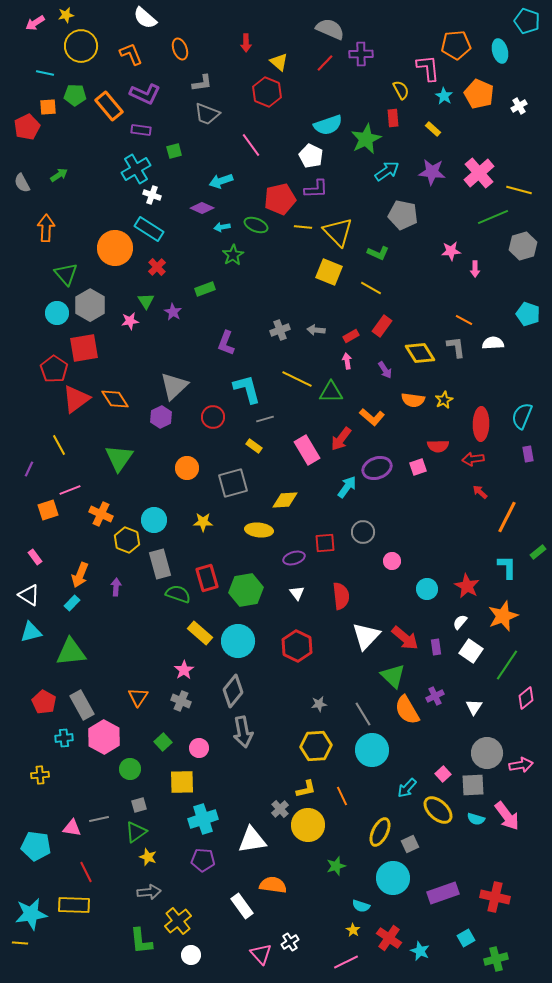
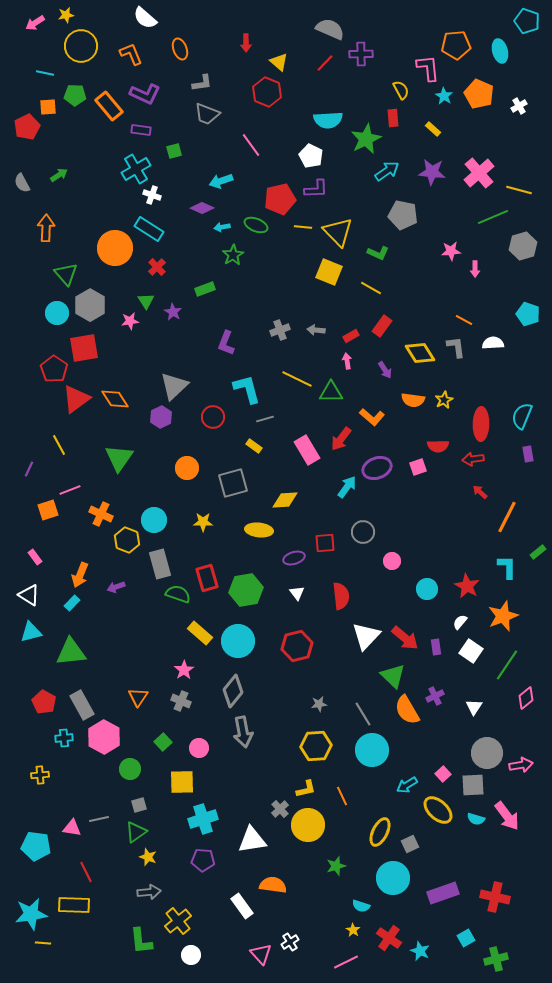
cyan semicircle at (328, 125): moved 5 px up; rotated 16 degrees clockwise
purple arrow at (116, 587): rotated 114 degrees counterclockwise
red hexagon at (297, 646): rotated 20 degrees clockwise
cyan arrow at (407, 788): moved 3 px up; rotated 15 degrees clockwise
yellow line at (20, 943): moved 23 px right
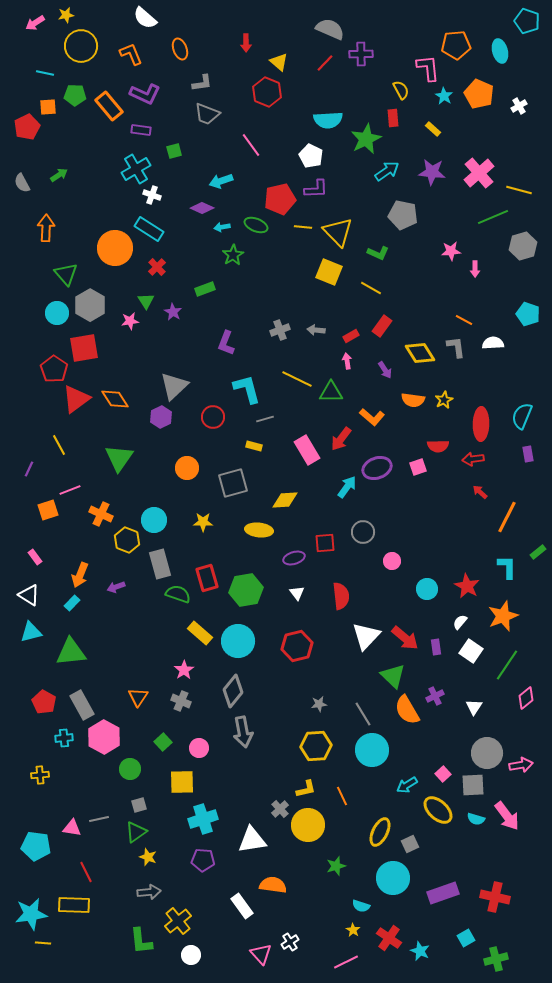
yellow rectangle at (254, 446): rotated 21 degrees counterclockwise
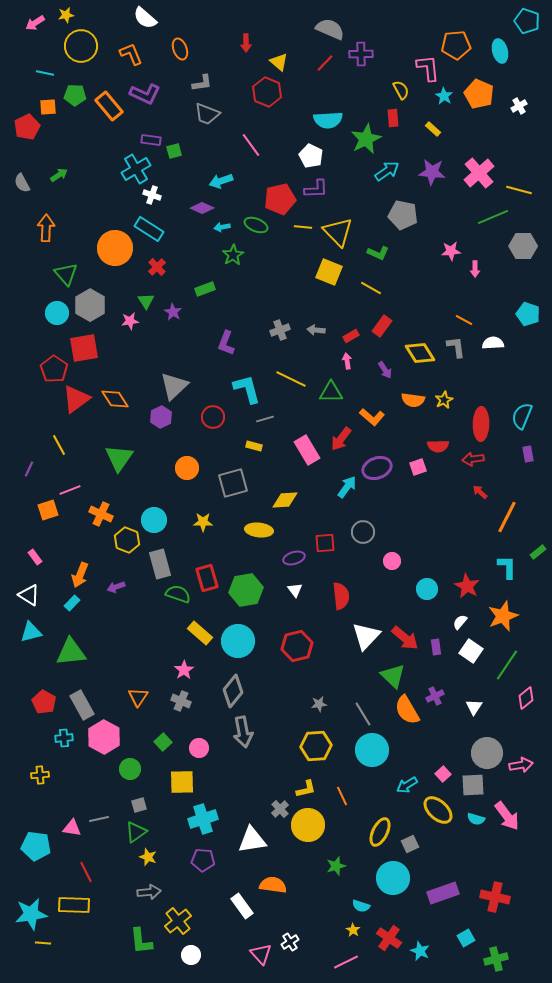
purple rectangle at (141, 130): moved 10 px right, 10 px down
gray hexagon at (523, 246): rotated 16 degrees clockwise
yellow line at (297, 379): moved 6 px left
white triangle at (297, 593): moved 2 px left, 3 px up
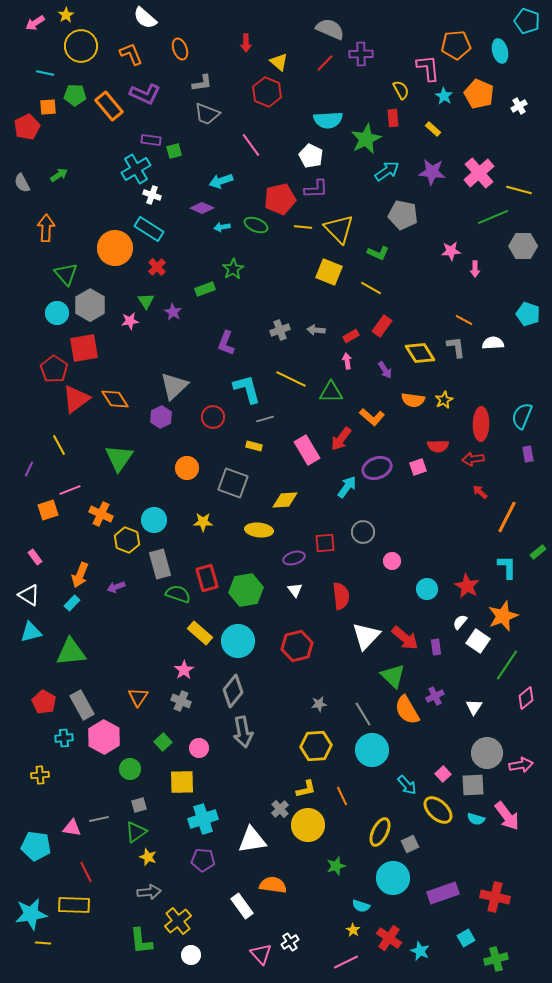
yellow star at (66, 15): rotated 21 degrees counterclockwise
yellow triangle at (338, 232): moved 1 px right, 3 px up
green star at (233, 255): moved 14 px down
gray square at (233, 483): rotated 36 degrees clockwise
white square at (471, 651): moved 7 px right, 10 px up
cyan arrow at (407, 785): rotated 100 degrees counterclockwise
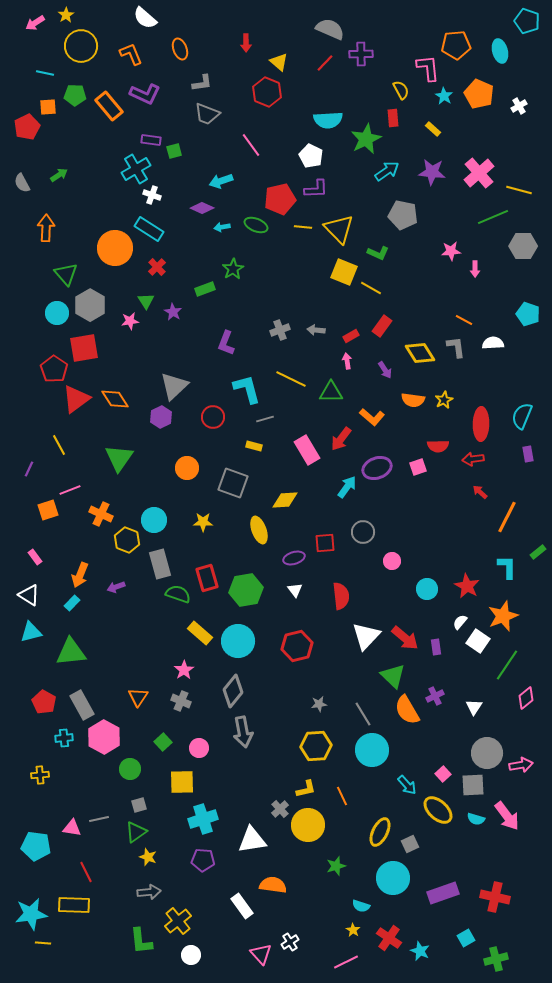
yellow square at (329, 272): moved 15 px right
yellow ellipse at (259, 530): rotated 64 degrees clockwise
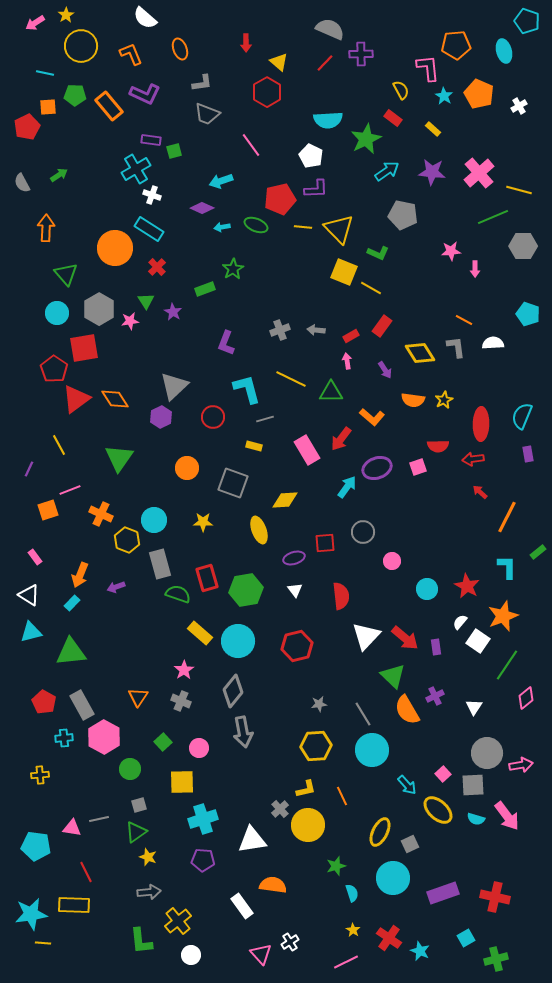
cyan ellipse at (500, 51): moved 4 px right
red hexagon at (267, 92): rotated 8 degrees clockwise
red rectangle at (393, 118): rotated 48 degrees counterclockwise
gray hexagon at (90, 305): moved 9 px right, 4 px down
cyan semicircle at (361, 906): moved 9 px left, 13 px up; rotated 126 degrees counterclockwise
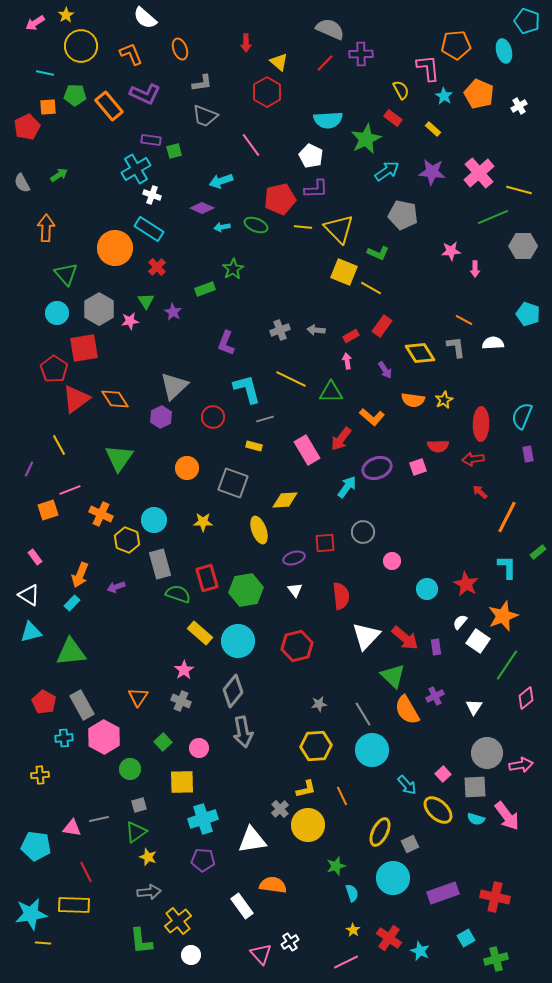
gray trapezoid at (207, 114): moved 2 px left, 2 px down
red star at (467, 586): moved 1 px left, 2 px up
gray square at (473, 785): moved 2 px right, 2 px down
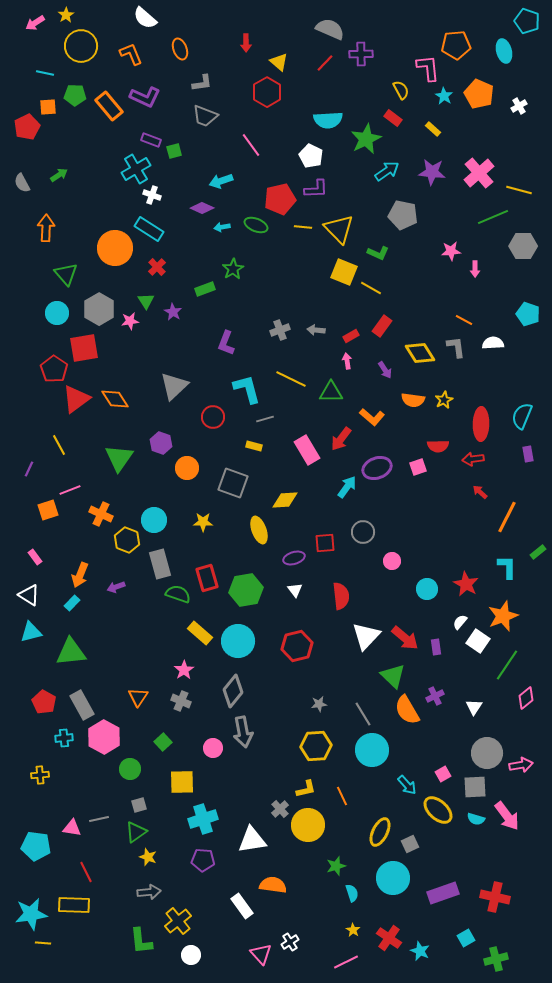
purple L-shape at (145, 94): moved 3 px down
purple rectangle at (151, 140): rotated 12 degrees clockwise
purple hexagon at (161, 417): moved 26 px down; rotated 15 degrees counterclockwise
pink circle at (199, 748): moved 14 px right
pink square at (443, 774): rotated 14 degrees clockwise
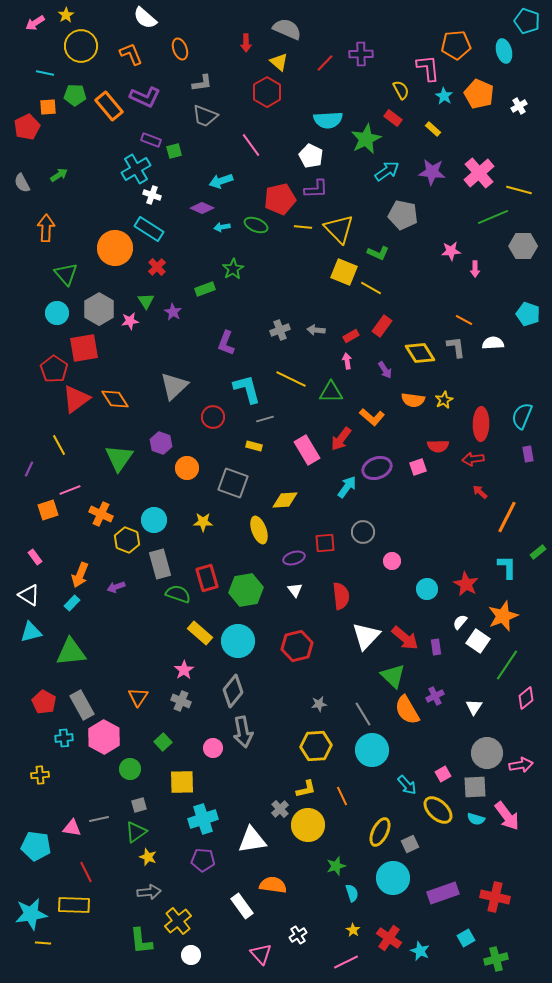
gray semicircle at (330, 29): moved 43 px left
white cross at (290, 942): moved 8 px right, 7 px up
